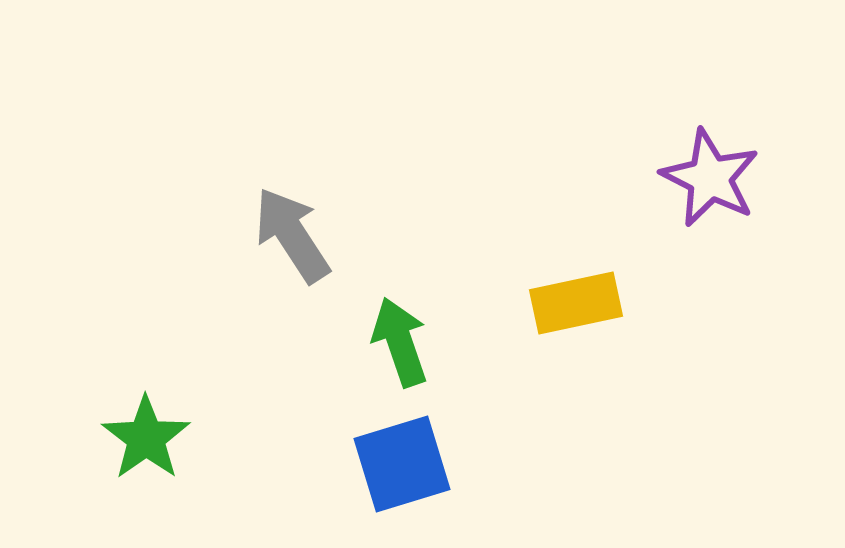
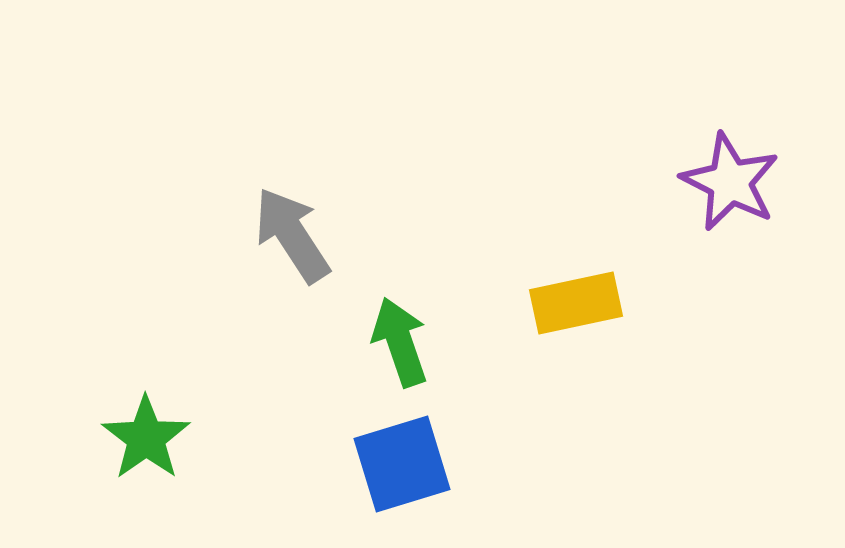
purple star: moved 20 px right, 4 px down
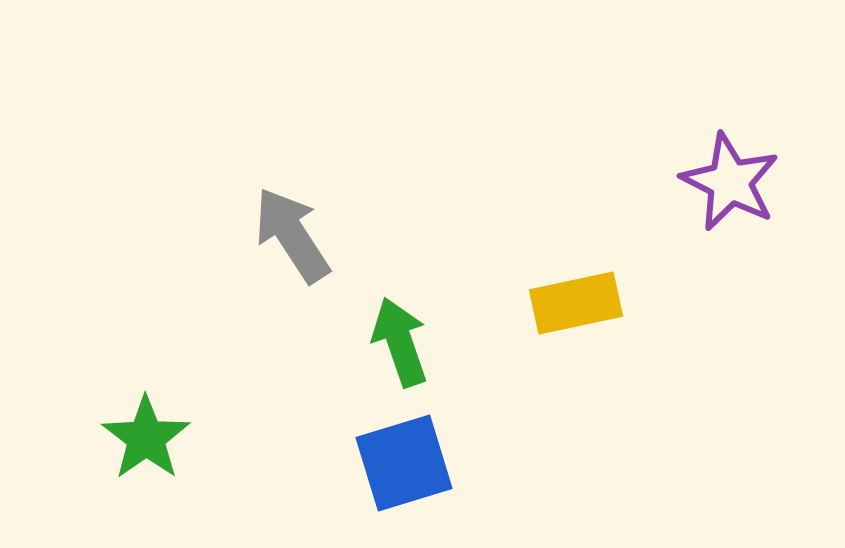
blue square: moved 2 px right, 1 px up
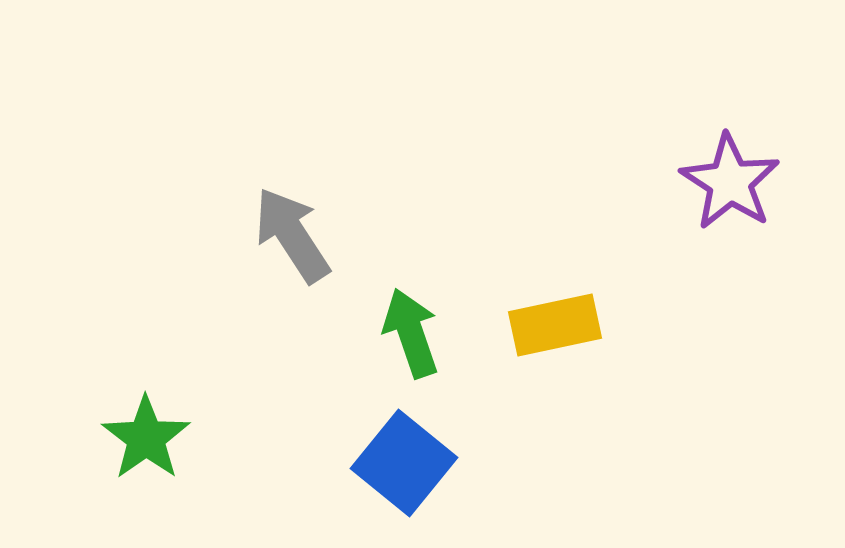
purple star: rotated 6 degrees clockwise
yellow rectangle: moved 21 px left, 22 px down
green arrow: moved 11 px right, 9 px up
blue square: rotated 34 degrees counterclockwise
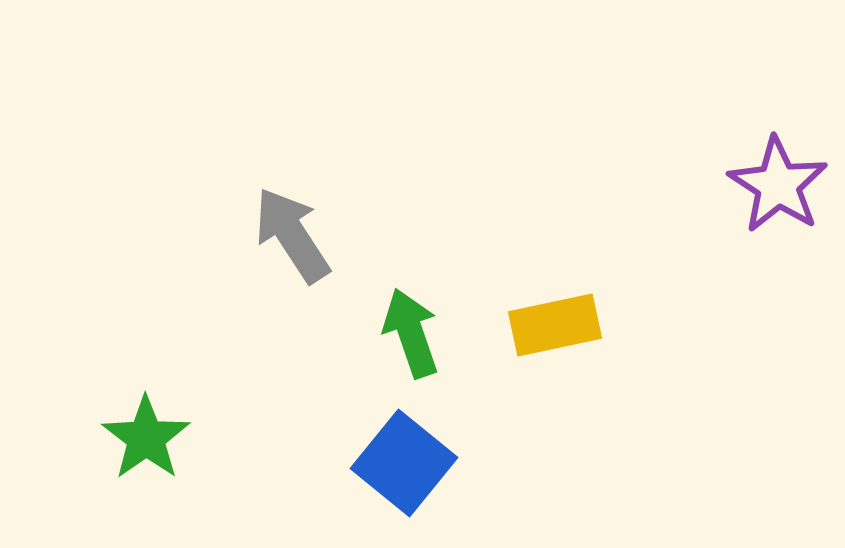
purple star: moved 48 px right, 3 px down
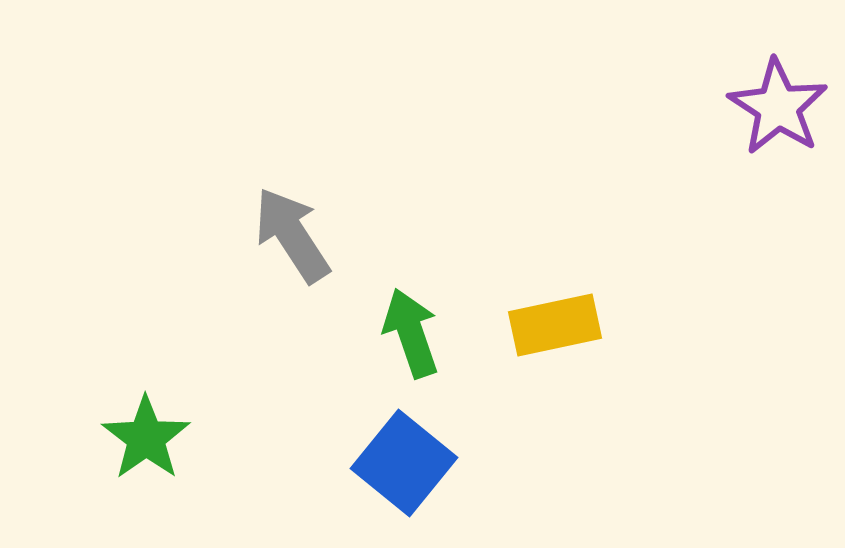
purple star: moved 78 px up
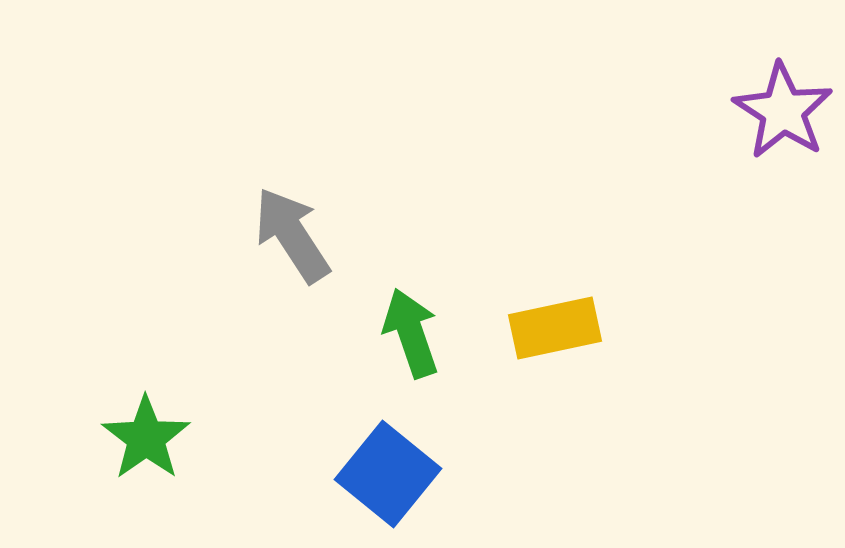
purple star: moved 5 px right, 4 px down
yellow rectangle: moved 3 px down
blue square: moved 16 px left, 11 px down
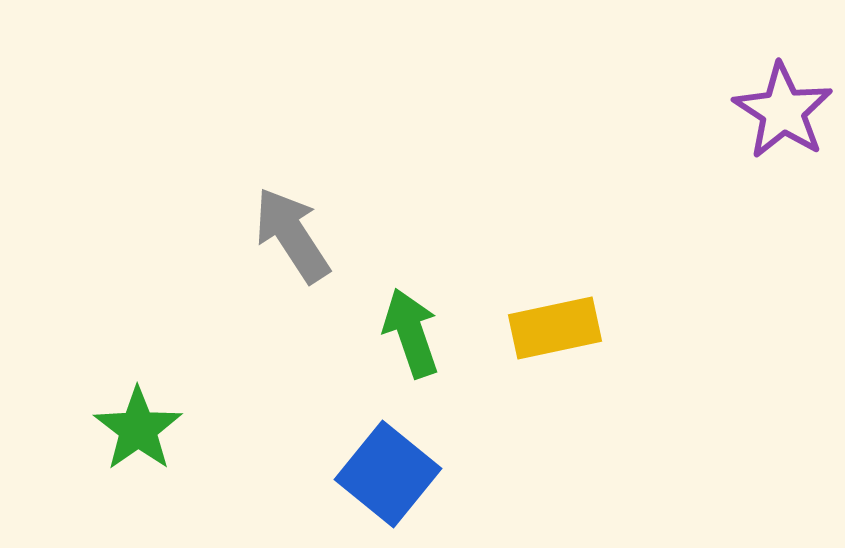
green star: moved 8 px left, 9 px up
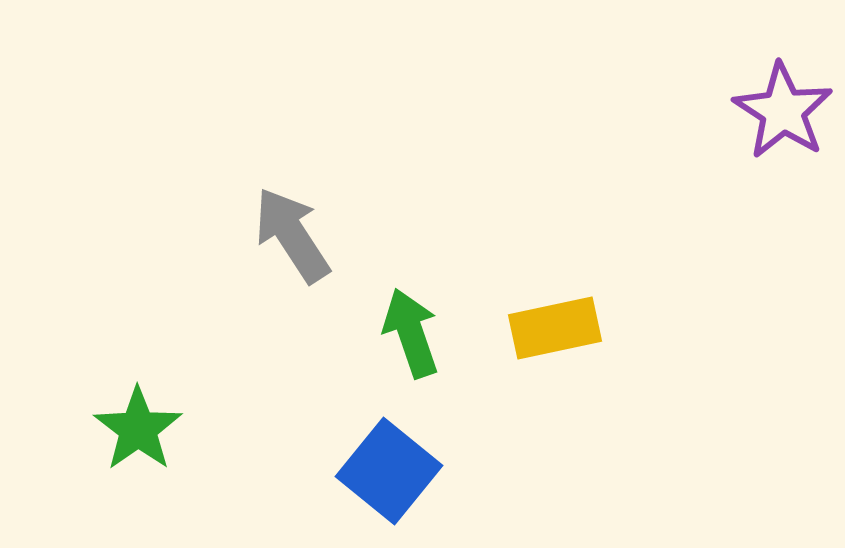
blue square: moved 1 px right, 3 px up
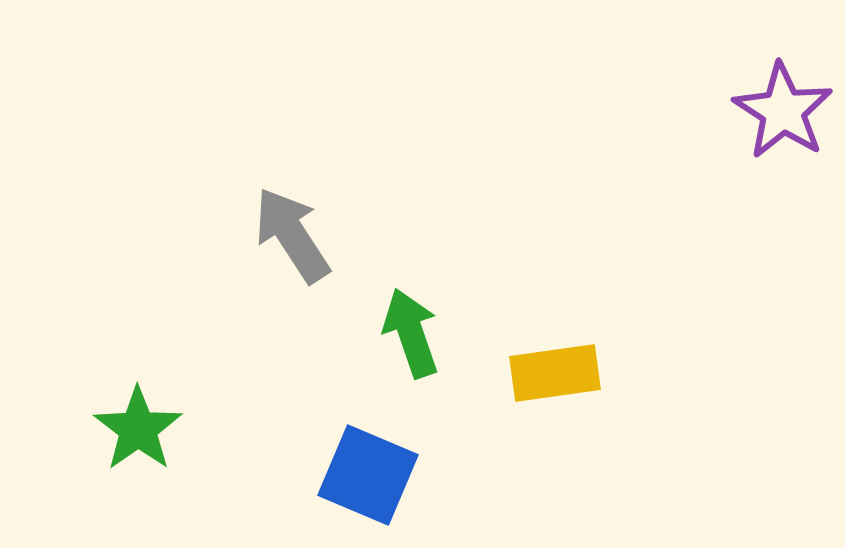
yellow rectangle: moved 45 px down; rotated 4 degrees clockwise
blue square: moved 21 px left, 4 px down; rotated 16 degrees counterclockwise
